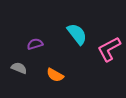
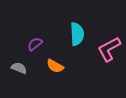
cyan semicircle: rotated 35 degrees clockwise
purple semicircle: rotated 21 degrees counterclockwise
orange semicircle: moved 9 px up
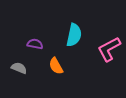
cyan semicircle: moved 3 px left, 1 px down; rotated 15 degrees clockwise
purple semicircle: rotated 49 degrees clockwise
orange semicircle: moved 1 px right; rotated 30 degrees clockwise
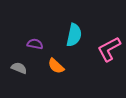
orange semicircle: rotated 18 degrees counterclockwise
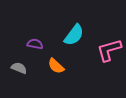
cyan semicircle: rotated 25 degrees clockwise
pink L-shape: moved 1 px down; rotated 12 degrees clockwise
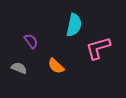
cyan semicircle: moved 10 px up; rotated 25 degrees counterclockwise
purple semicircle: moved 4 px left, 3 px up; rotated 42 degrees clockwise
pink L-shape: moved 11 px left, 2 px up
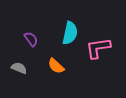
cyan semicircle: moved 4 px left, 8 px down
purple semicircle: moved 2 px up
pink L-shape: rotated 8 degrees clockwise
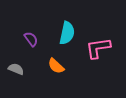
cyan semicircle: moved 3 px left
gray semicircle: moved 3 px left, 1 px down
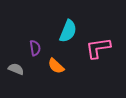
cyan semicircle: moved 1 px right, 2 px up; rotated 10 degrees clockwise
purple semicircle: moved 4 px right, 9 px down; rotated 28 degrees clockwise
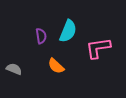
purple semicircle: moved 6 px right, 12 px up
gray semicircle: moved 2 px left
